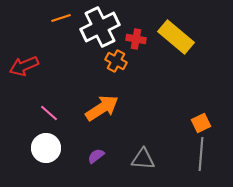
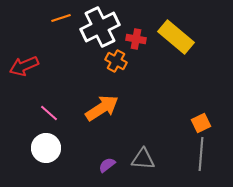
purple semicircle: moved 11 px right, 9 px down
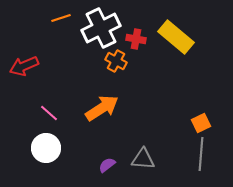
white cross: moved 1 px right, 1 px down
